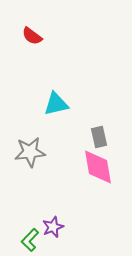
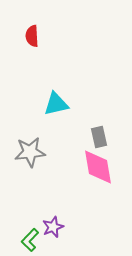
red semicircle: rotated 50 degrees clockwise
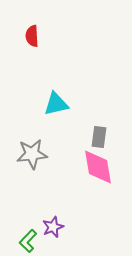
gray rectangle: rotated 20 degrees clockwise
gray star: moved 2 px right, 2 px down
green L-shape: moved 2 px left, 1 px down
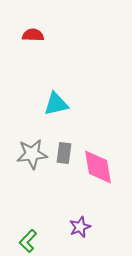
red semicircle: moved 1 px right, 1 px up; rotated 95 degrees clockwise
gray rectangle: moved 35 px left, 16 px down
purple star: moved 27 px right
